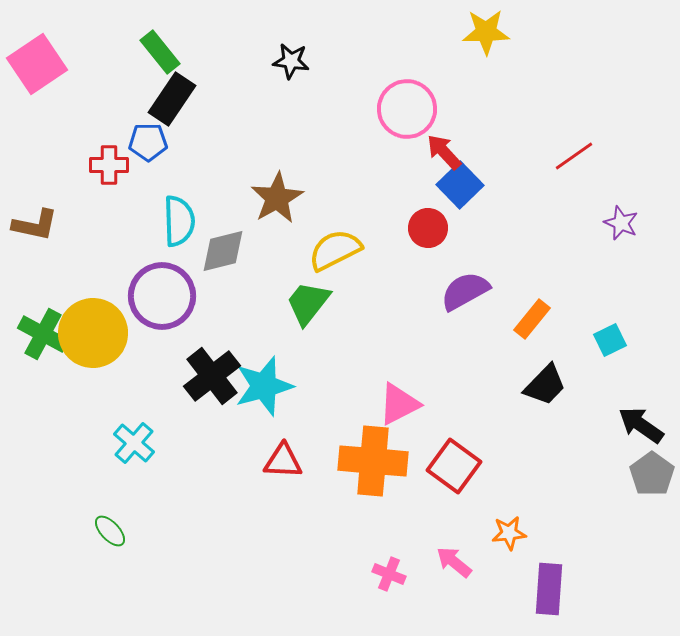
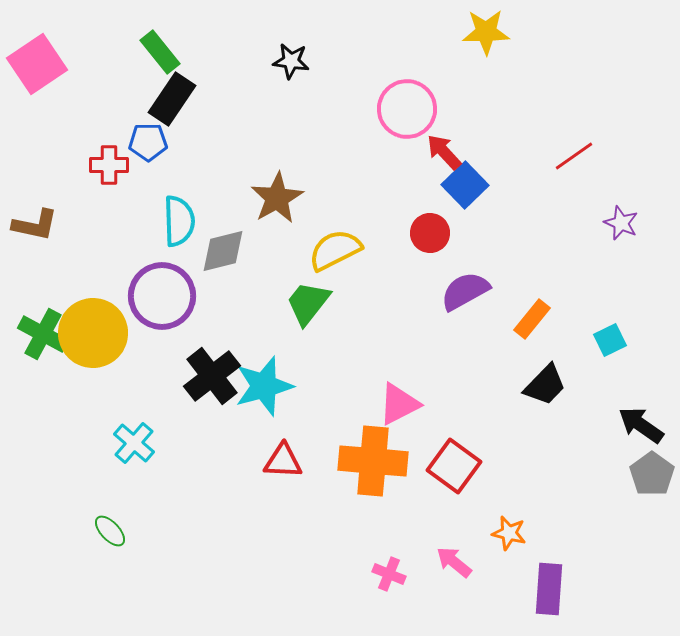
blue square: moved 5 px right
red circle: moved 2 px right, 5 px down
orange star: rotated 20 degrees clockwise
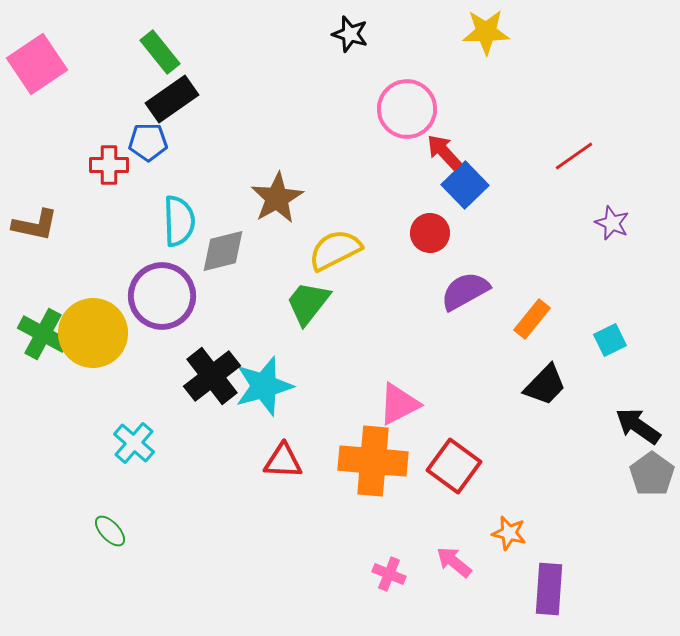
black star: moved 59 px right, 27 px up; rotated 9 degrees clockwise
black rectangle: rotated 21 degrees clockwise
purple star: moved 9 px left
black arrow: moved 3 px left, 1 px down
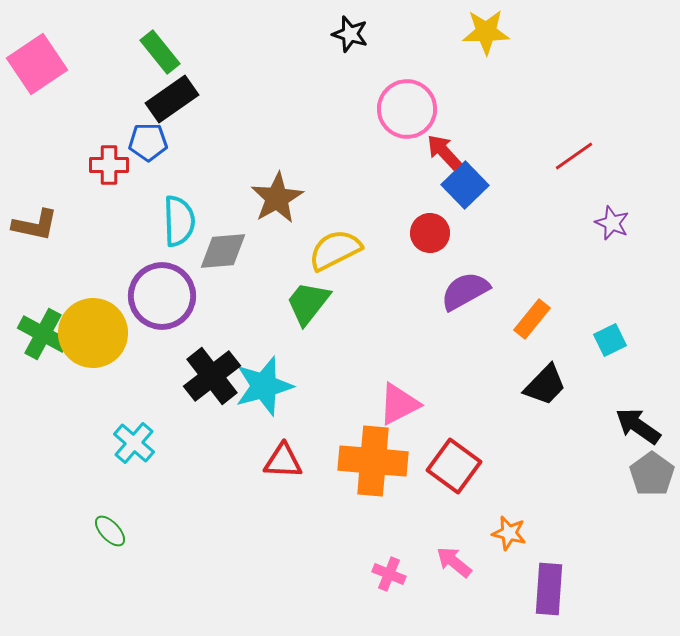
gray diamond: rotated 9 degrees clockwise
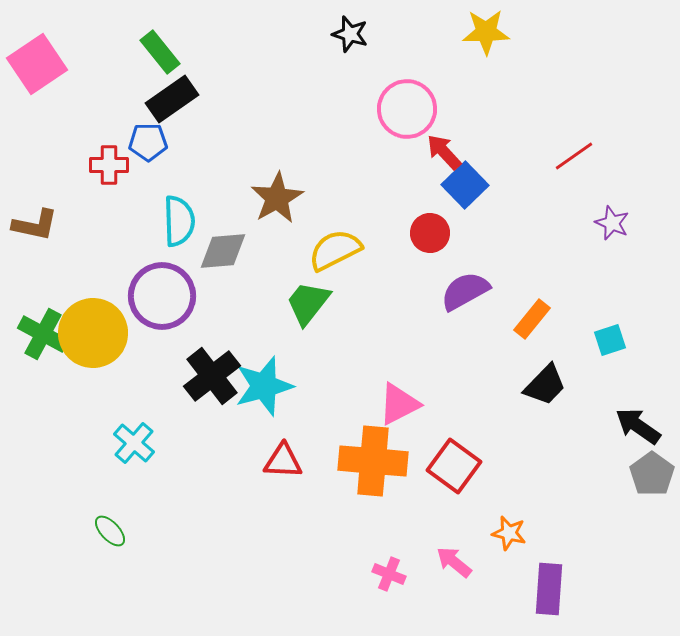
cyan square: rotated 8 degrees clockwise
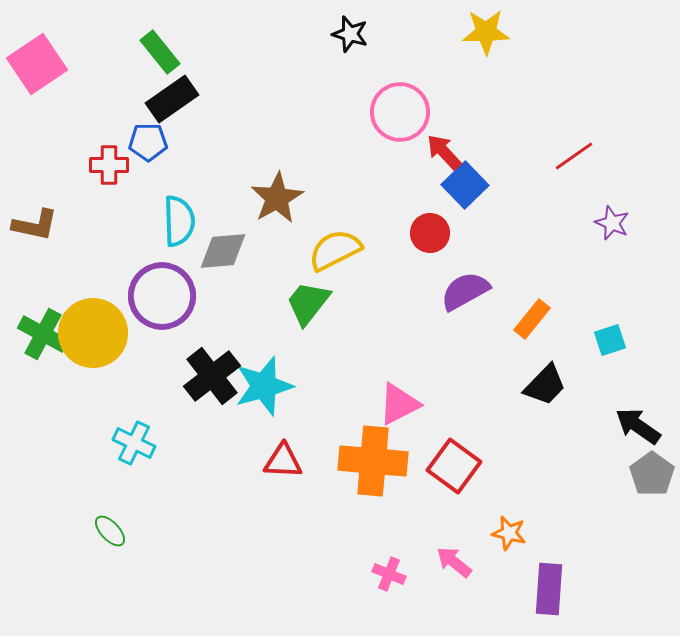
pink circle: moved 7 px left, 3 px down
cyan cross: rotated 15 degrees counterclockwise
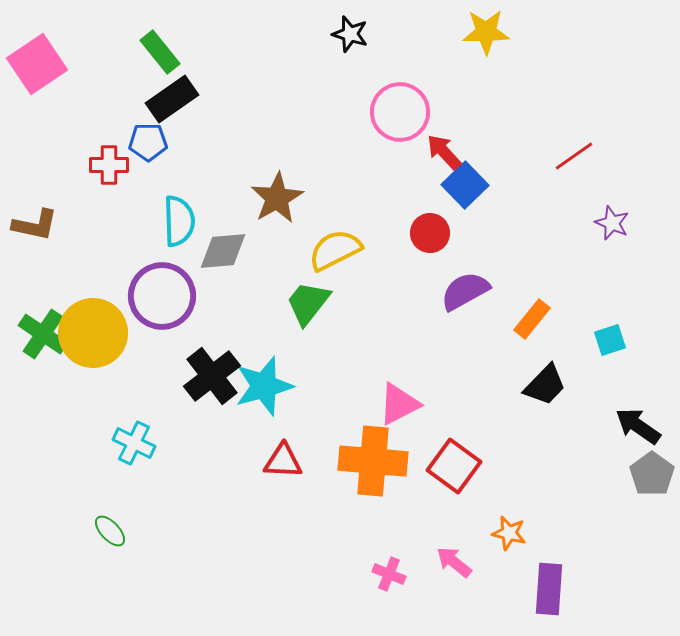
green cross: rotated 6 degrees clockwise
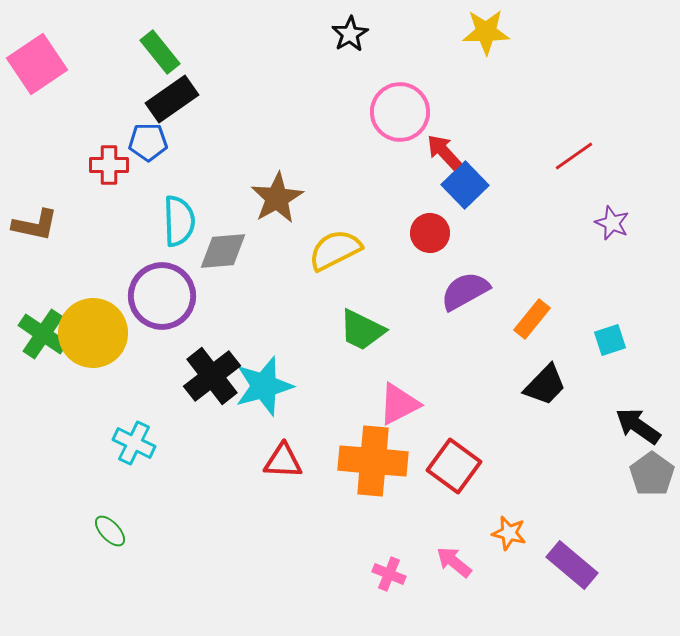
black star: rotated 24 degrees clockwise
green trapezoid: moved 54 px right, 27 px down; rotated 102 degrees counterclockwise
purple rectangle: moved 23 px right, 24 px up; rotated 54 degrees counterclockwise
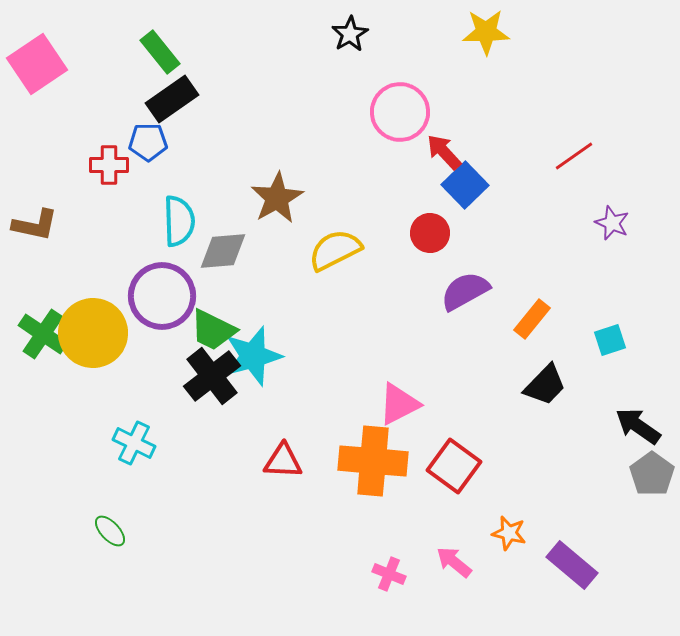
green trapezoid: moved 149 px left
cyan star: moved 11 px left, 30 px up
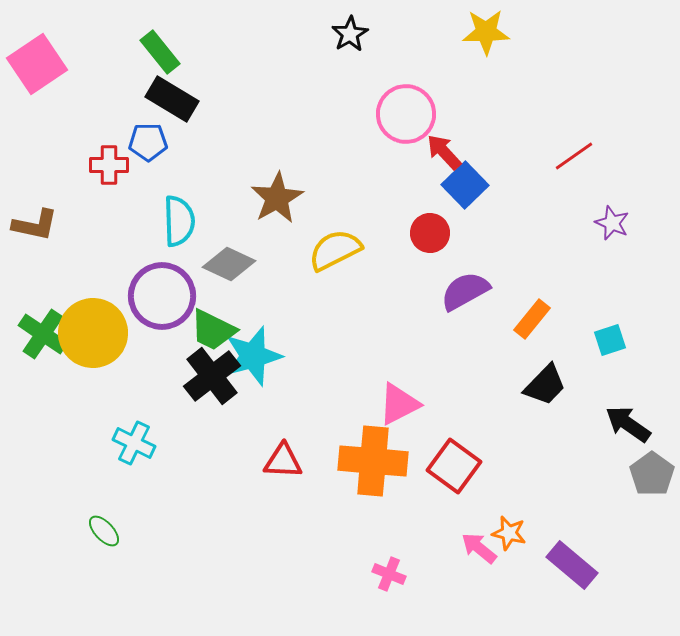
black rectangle: rotated 66 degrees clockwise
pink circle: moved 6 px right, 2 px down
gray diamond: moved 6 px right, 13 px down; rotated 30 degrees clockwise
black arrow: moved 10 px left, 2 px up
green ellipse: moved 6 px left
pink arrow: moved 25 px right, 14 px up
